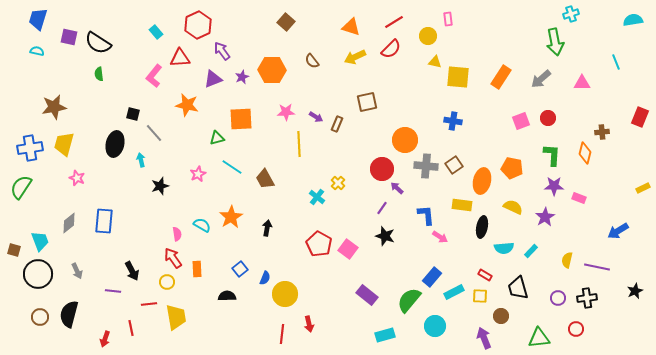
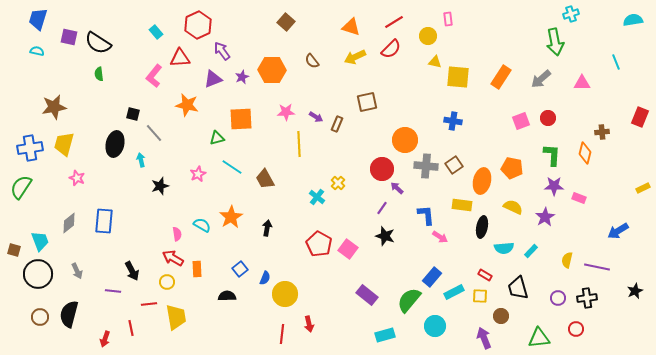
red arrow at (173, 258): rotated 25 degrees counterclockwise
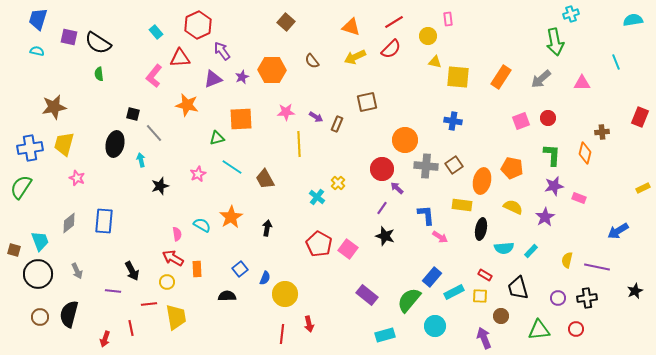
purple star at (554, 186): rotated 12 degrees counterclockwise
black ellipse at (482, 227): moved 1 px left, 2 px down
green triangle at (539, 338): moved 8 px up
